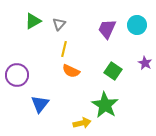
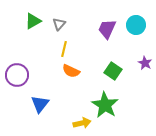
cyan circle: moved 1 px left
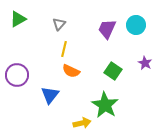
green triangle: moved 15 px left, 2 px up
blue triangle: moved 10 px right, 9 px up
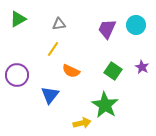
gray triangle: rotated 40 degrees clockwise
yellow line: moved 11 px left; rotated 21 degrees clockwise
purple star: moved 3 px left, 4 px down
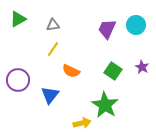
gray triangle: moved 6 px left, 1 px down
purple circle: moved 1 px right, 5 px down
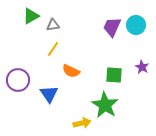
green triangle: moved 13 px right, 3 px up
purple trapezoid: moved 5 px right, 2 px up
green square: moved 1 px right, 4 px down; rotated 30 degrees counterclockwise
blue triangle: moved 1 px left, 1 px up; rotated 12 degrees counterclockwise
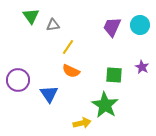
green triangle: rotated 36 degrees counterclockwise
cyan circle: moved 4 px right
yellow line: moved 15 px right, 2 px up
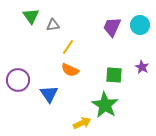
orange semicircle: moved 1 px left, 1 px up
yellow arrow: rotated 12 degrees counterclockwise
